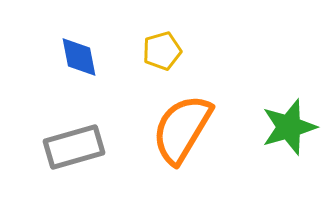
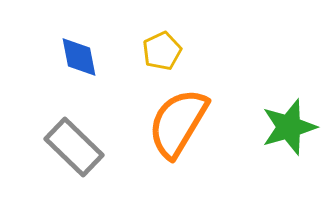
yellow pentagon: rotated 9 degrees counterclockwise
orange semicircle: moved 4 px left, 6 px up
gray rectangle: rotated 60 degrees clockwise
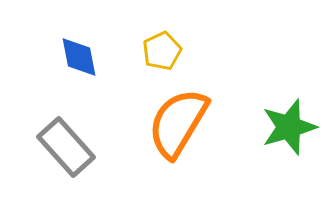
gray rectangle: moved 8 px left; rotated 4 degrees clockwise
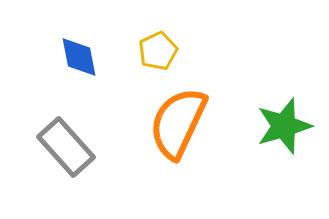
yellow pentagon: moved 4 px left
orange semicircle: rotated 6 degrees counterclockwise
green star: moved 5 px left, 1 px up
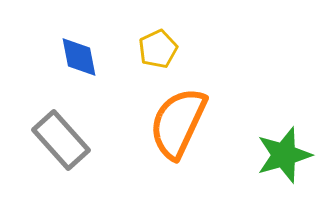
yellow pentagon: moved 2 px up
green star: moved 29 px down
gray rectangle: moved 5 px left, 7 px up
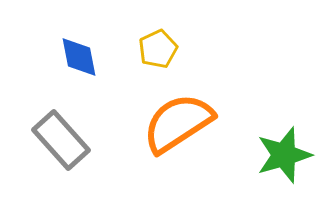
orange semicircle: rotated 32 degrees clockwise
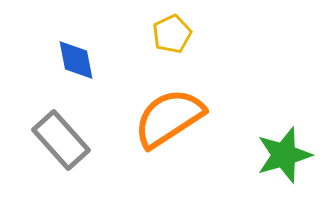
yellow pentagon: moved 14 px right, 15 px up
blue diamond: moved 3 px left, 3 px down
orange semicircle: moved 9 px left, 5 px up
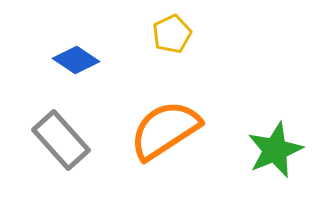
blue diamond: rotated 45 degrees counterclockwise
orange semicircle: moved 4 px left, 12 px down
green star: moved 9 px left, 5 px up; rotated 6 degrees counterclockwise
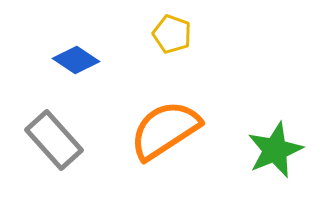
yellow pentagon: rotated 27 degrees counterclockwise
gray rectangle: moved 7 px left
